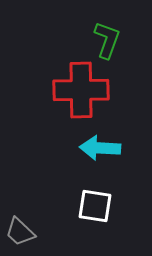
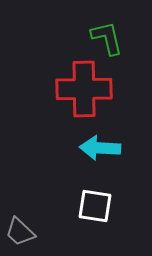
green L-shape: moved 2 px up; rotated 33 degrees counterclockwise
red cross: moved 3 px right, 1 px up
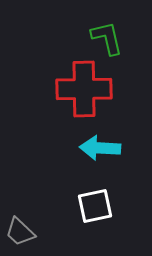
white square: rotated 21 degrees counterclockwise
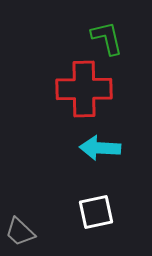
white square: moved 1 px right, 6 px down
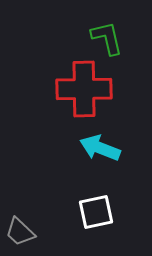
cyan arrow: rotated 18 degrees clockwise
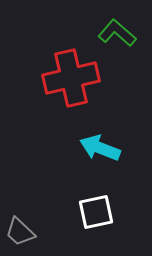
green L-shape: moved 10 px right, 5 px up; rotated 36 degrees counterclockwise
red cross: moved 13 px left, 11 px up; rotated 12 degrees counterclockwise
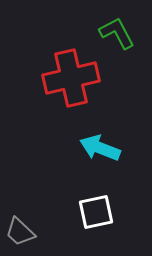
green L-shape: rotated 21 degrees clockwise
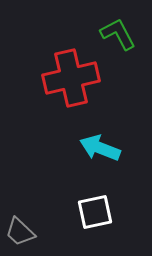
green L-shape: moved 1 px right, 1 px down
white square: moved 1 px left
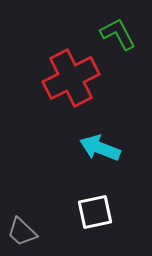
red cross: rotated 14 degrees counterclockwise
gray trapezoid: moved 2 px right
